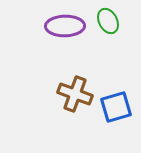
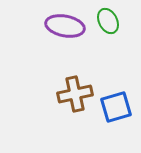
purple ellipse: rotated 12 degrees clockwise
brown cross: rotated 32 degrees counterclockwise
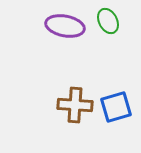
brown cross: moved 11 px down; rotated 16 degrees clockwise
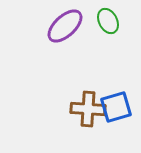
purple ellipse: rotated 54 degrees counterclockwise
brown cross: moved 13 px right, 4 px down
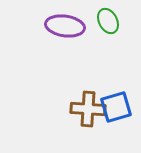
purple ellipse: rotated 51 degrees clockwise
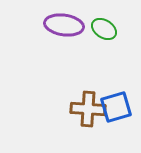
green ellipse: moved 4 px left, 8 px down; rotated 30 degrees counterclockwise
purple ellipse: moved 1 px left, 1 px up
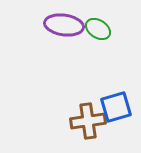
green ellipse: moved 6 px left
brown cross: moved 12 px down; rotated 12 degrees counterclockwise
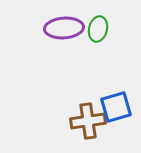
purple ellipse: moved 3 px down; rotated 12 degrees counterclockwise
green ellipse: rotated 70 degrees clockwise
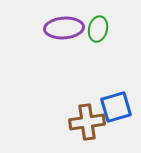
brown cross: moved 1 px left, 1 px down
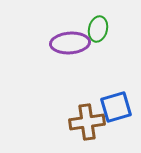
purple ellipse: moved 6 px right, 15 px down
